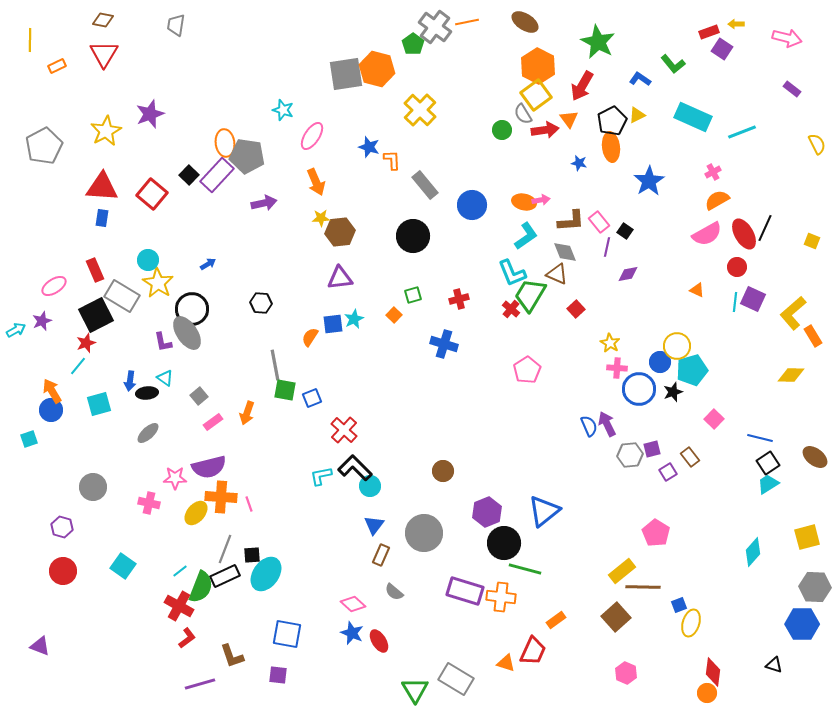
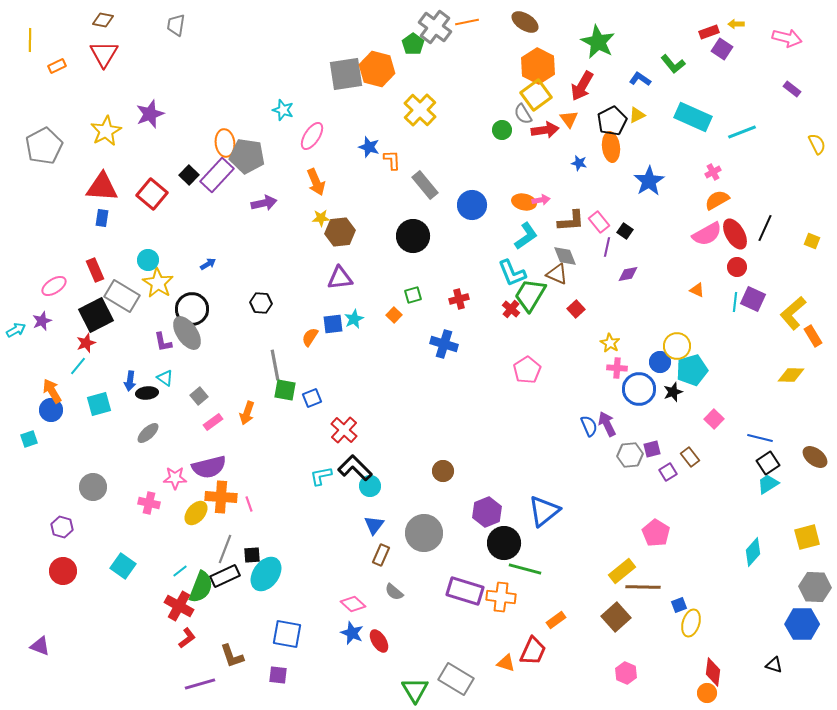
red ellipse at (744, 234): moved 9 px left
gray diamond at (565, 252): moved 4 px down
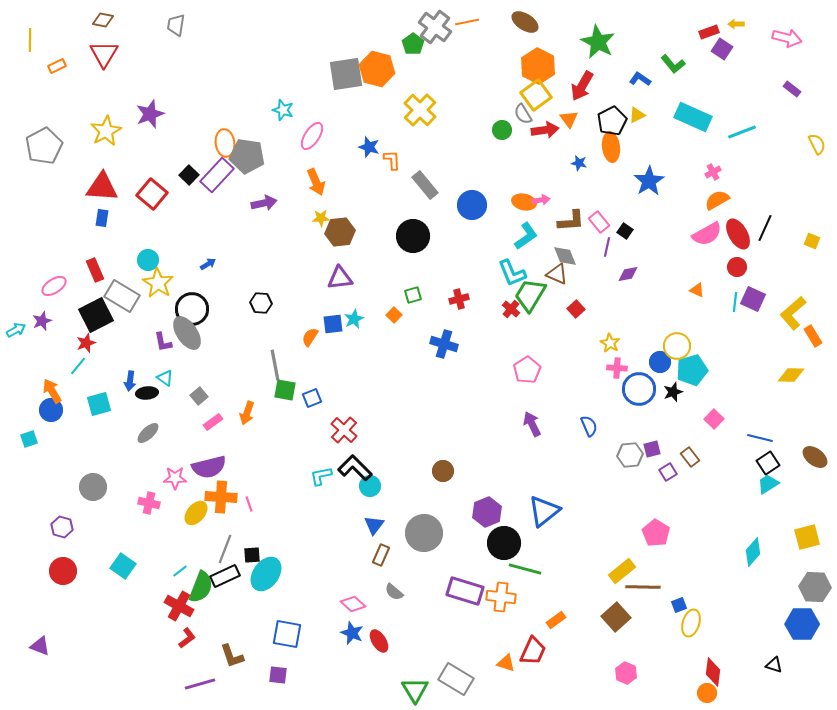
red ellipse at (735, 234): moved 3 px right
purple arrow at (607, 424): moved 75 px left
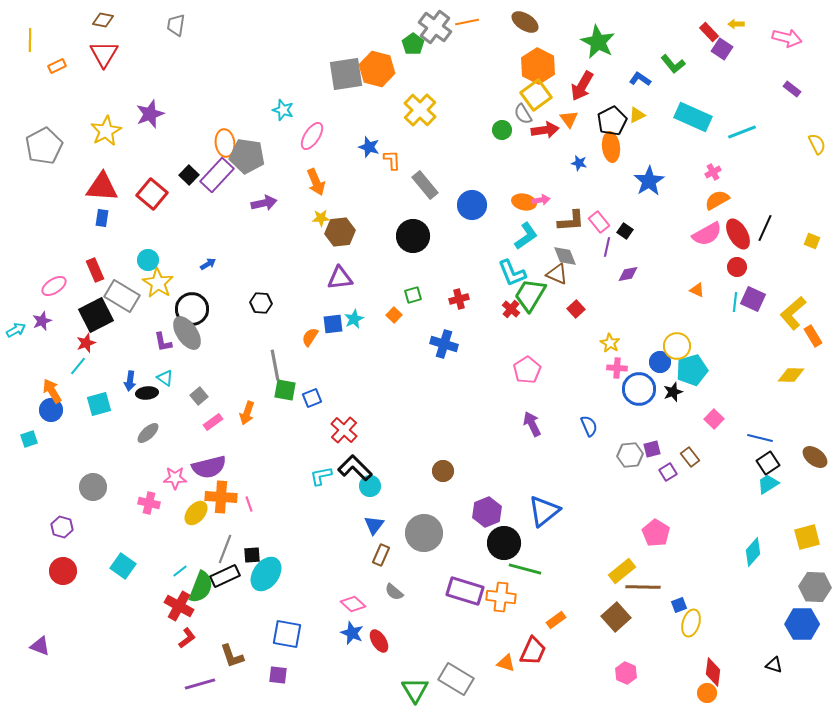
red rectangle at (709, 32): rotated 66 degrees clockwise
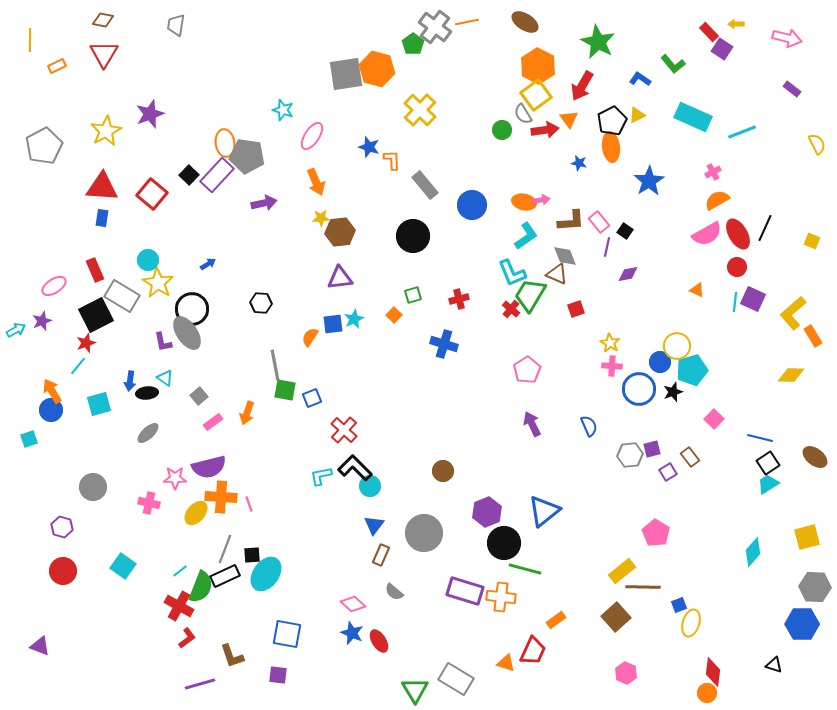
red square at (576, 309): rotated 24 degrees clockwise
pink cross at (617, 368): moved 5 px left, 2 px up
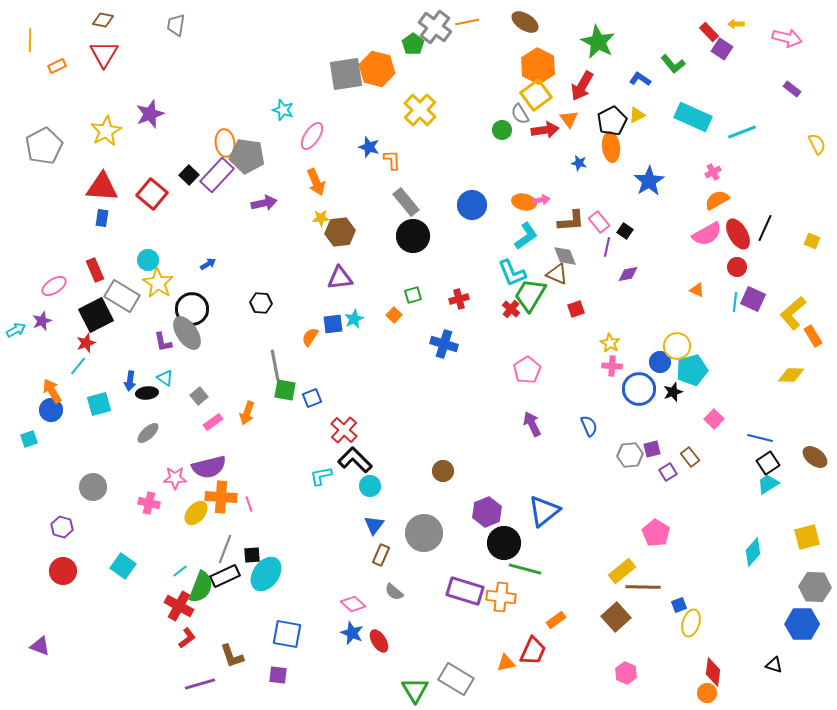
gray semicircle at (523, 114): moved 3 px left
gray rectangle at (425, 185): moved 19 px left, 17 px down
black L-shape at (355, 468): moved 8 px up
orange triangle at (506, 663): rotated 30 degrees counterclockwise
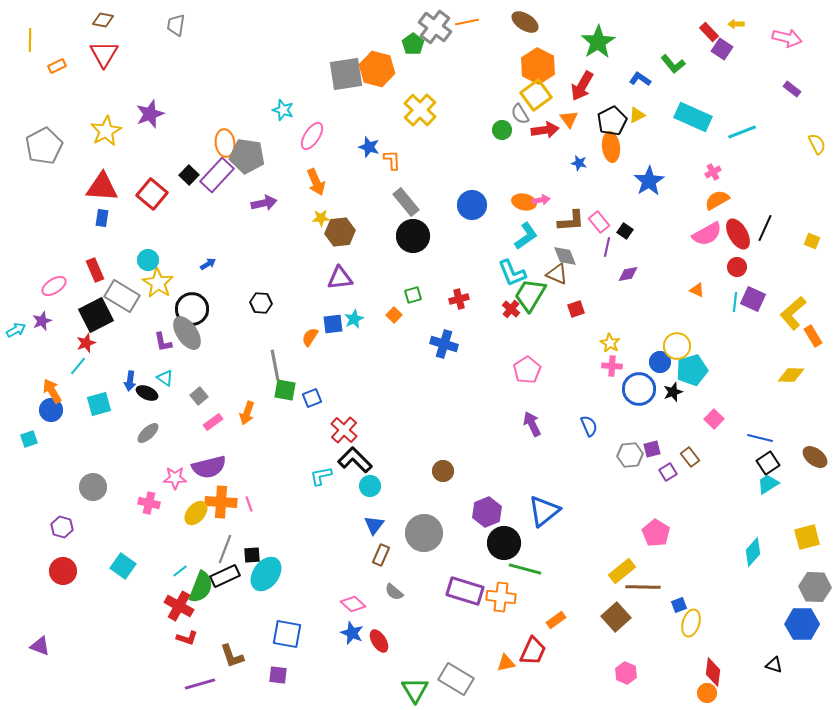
green star at (598, 42): rotated 12 degrees clockwise
black ellipse at (147, 393): rotated 30 degrees clockwise
orange cross at (221, 497): moved 5 px down
red L-shape at (187, 638): rotated 55 degrees clockwise
